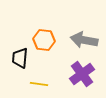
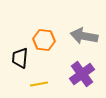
gray arrow: moved 4 px up
yellow line: rotated 18 degrees counterclockwise
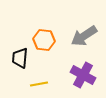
gray arrow: rotated 44 degrees counterclockwise
purple cross: moved 1 px right, 1 px down; rotated 25 degrees counterclockwise
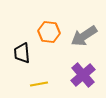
orange hexagon: moved 5 px right, 8 px up
black trapezoid: moved 2 px right, 5 px up; rotated 10 degrees counterclockwise
purple cross: rotated 20 degrees clockwise
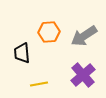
orange hexagon: rotated 10 degrees counterclockwise
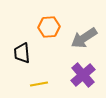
orange hexagon: moved 5 px up
gray arrow: moved 2 px down
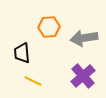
gray arrow: rotated 24 degrees clockwise
purple cross: moved 1 px down
yellow line: moved 6 px left, 3 px up; rotated 36 degrees clockwise
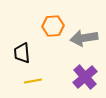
orange hexagon: moved 4 px right, 1 px up
purple cross: moved 2 px right, 1 px down
yellow line: rotated 36 degrees counterclockwise
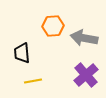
gray arrow: rotated 20 degrees clockwise
purple cross: moved 1 px right, 2 px up
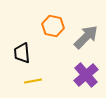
orange hexagon: rotated 15 degrees clockwise
gray arrow: moved 2 px right, 1 px up; rotated 124 degrees clockwise
